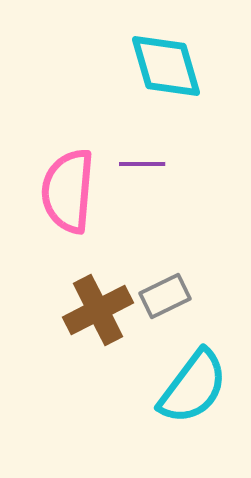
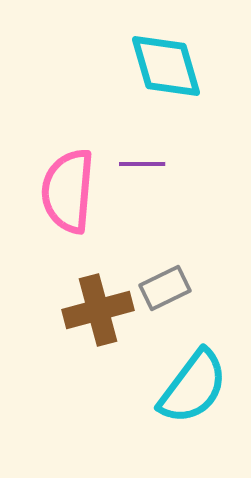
gray rectangle: moved 8 px up
brown cross: rotated 12 degrees clockwise
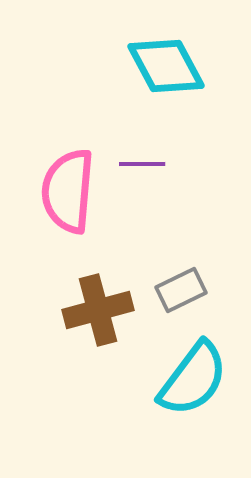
cyan diamond: rotated 12 degrees counterclockwise
gray rectangle: moved 16 px right, 2 px down
cyan semicircle: moved 8 px up
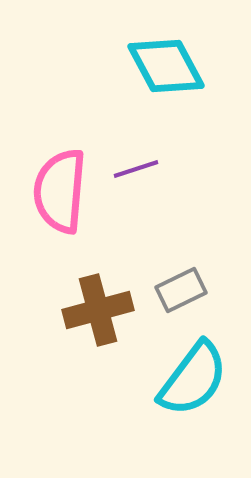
purple line: moved 6 px left, 5 px down; rotated 18 degrees counterclockwise
pink semicircle: moved 8 px left
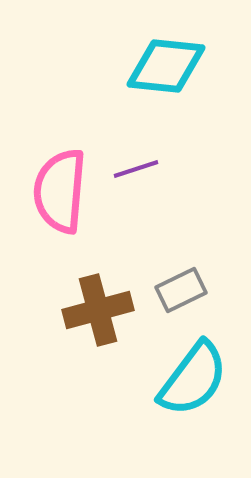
cyan diamond: rotated 56 degrees counterclockwise
